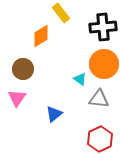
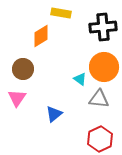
yellow rectangle: rotated 42 degrees counterclockwise
orange circle: moved 3 px down
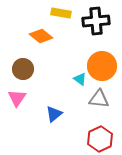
black cross: moved 7 px left, 6 px up
orange diamond: rotated 70 degrees clockwise
orange circle: moved 2 px left, 1 px up
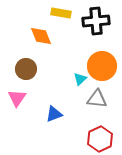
orange diamond: rotated 30 degrees clockwise
brown circle: moved 3 px right
cyan triangle: rotated 40 degrees clockwise
gray triangle: moved 2 px left
blue triangle: rotated 18 degrees clockwise
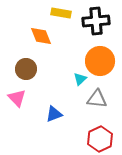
orange circle: moved 2 px left, 5 px up
pink triangle: rotated 18 degrees counterclockwise
